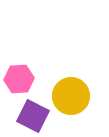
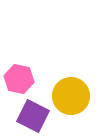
pink hexagon: rotated 16 degrees clockwise
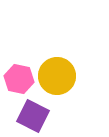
yellow circle: moved 14 px left, 20 px up
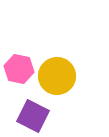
pink hexagon: moved 10 px up
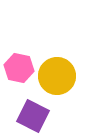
pink hexagon: moved 1 px up
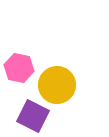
yellow circle: moved 9 px down
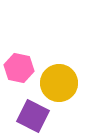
yellow circle: moved 2 px right, 2 px up
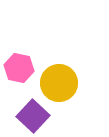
purple square: rotated 16 degrees clockwise
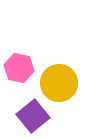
purple square: rotated 8 degrees clockwise
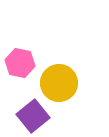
pink hexagon: moved 1 px right, 5 px up
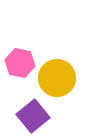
yellow circle: moved 2 px left, 5 px up
